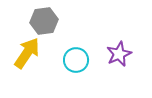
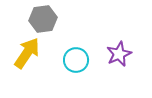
gray hexagon: moved 1 px left, 2 px up
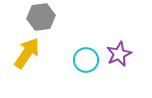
gray hexagon: moved 2 px left, 2 px up
cyan circle: moved 10 px right
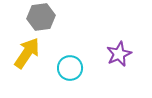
cyan circle: moved 16 px left, 8 px down
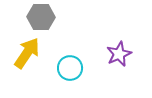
gray hexagon: rotated 8 degrees clockwise
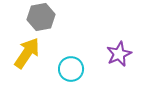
gray hexagon: rotated 12 degrees counterclockwise
cyan circle: moved 1 px right, 1 px down
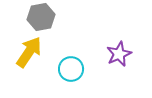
yellow arrow: moved 2 px right, 1 px up
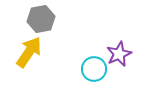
gray hexagon: moved 2 px down
cyan circle: moved 23 px right
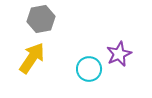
yellow arrow: moved 3 px right, 6 px down
cyan circle: moved 5 px left
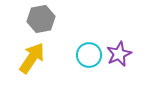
cyan circle: moved 14 px up
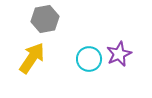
gray hexagon: moved 4 px right
cyan circle: moved 4 px down
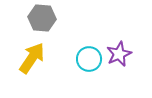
gray hexagon: moved 3 px left, 1 px up; rotated 16 degrees clockwise
